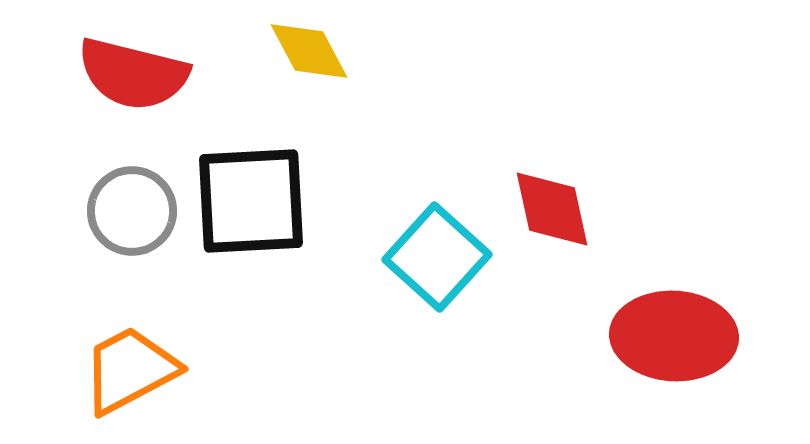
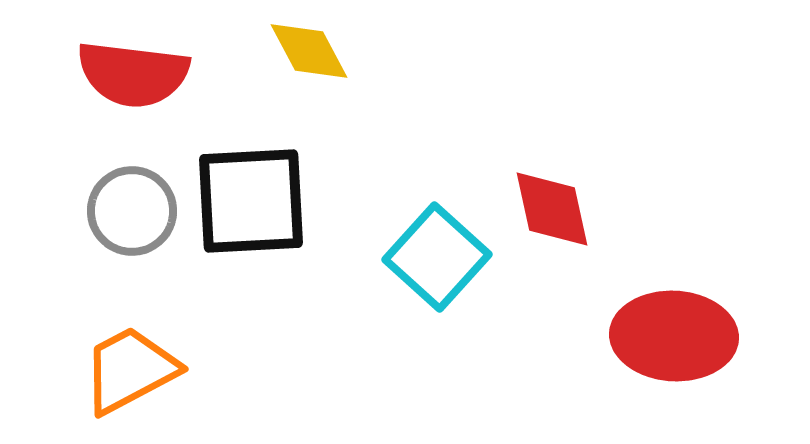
red semicircle: rotated 7 degrees counterclockwise
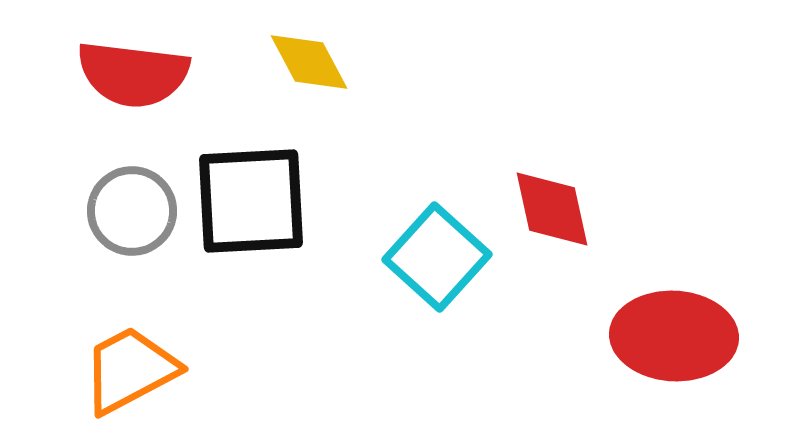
yellow diamond: moved 11 px down
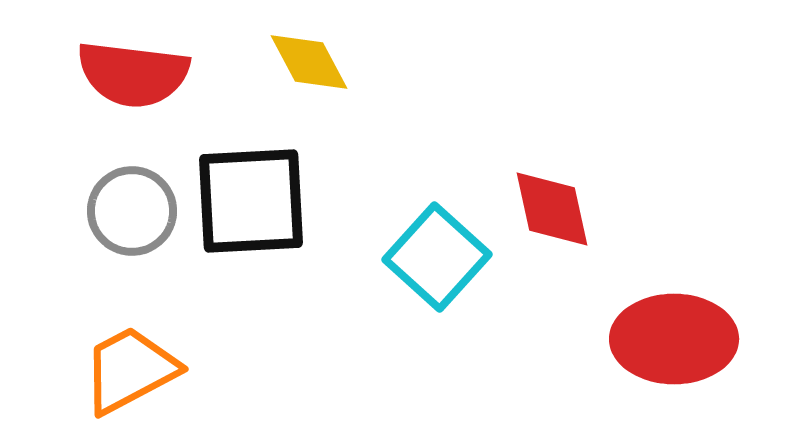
red ellipse: moved 3 px down; rotated 3 degrees counterclockwise
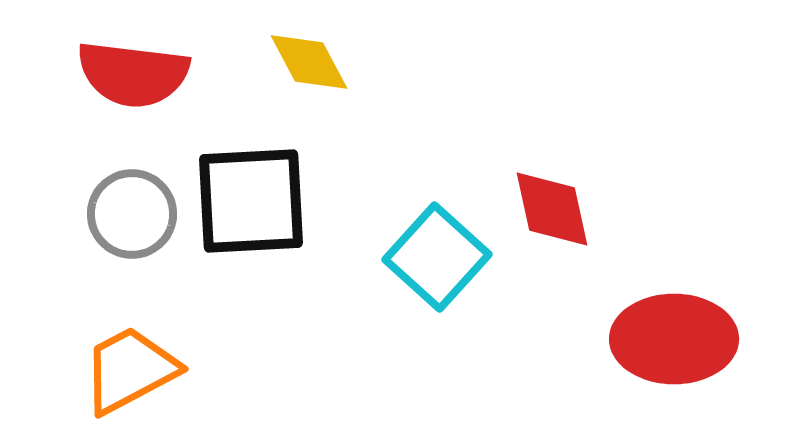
gray circle: moved 3 px down
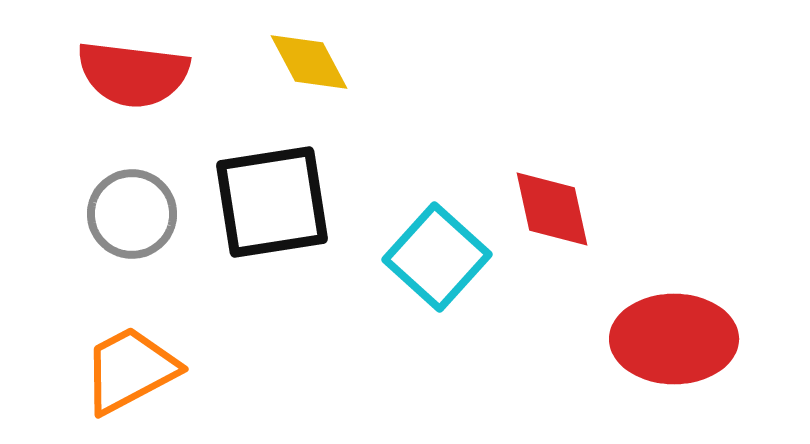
black square: moved 21 px right, 1 px down; rotated 6 degrees counterclockwise
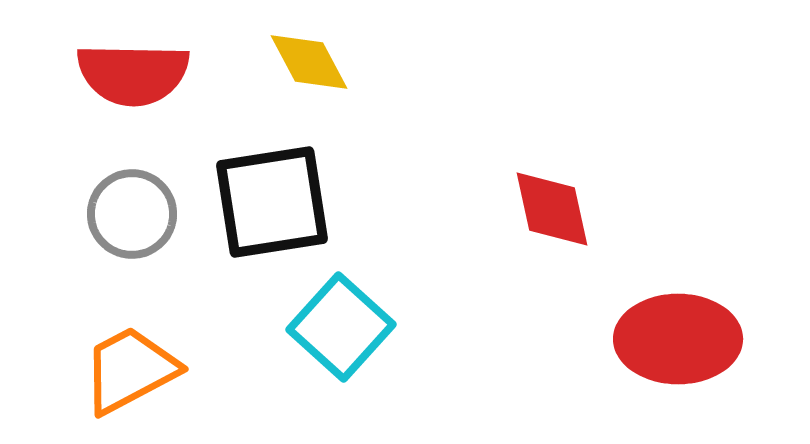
red semicircle: rotated 6 degrees counterclockwise
cyan square: moved 96 px left, 70 px down
red ellipse: moved 4 px right
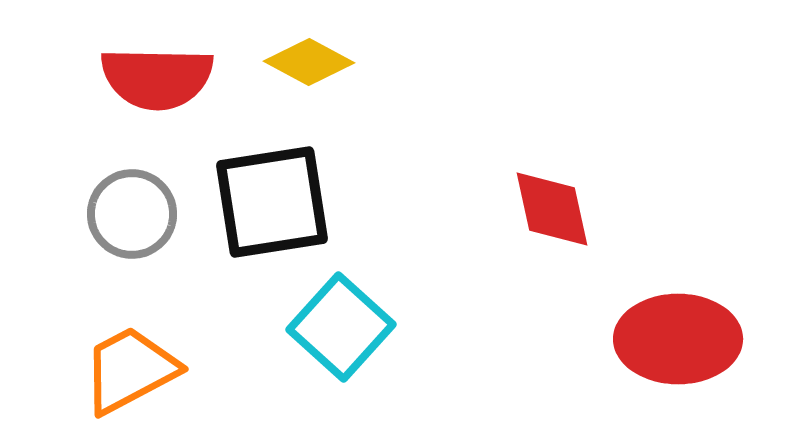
yellow diamond: rotated 34 degrees counterclockwise
red semicircle: moved 24 px right, 4 px down
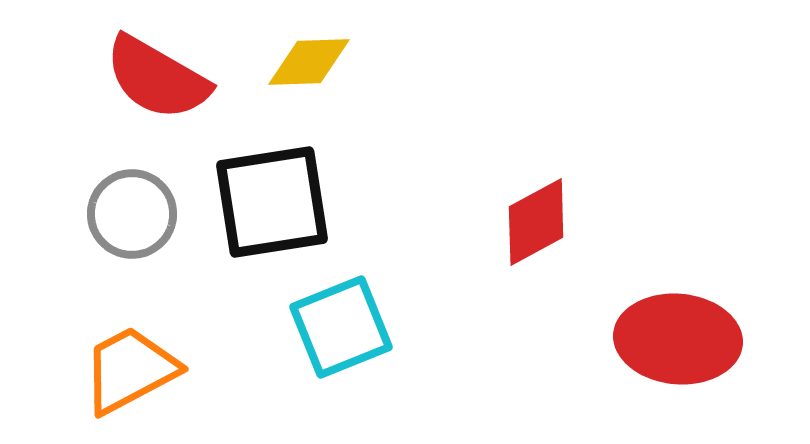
yellow diamond: rotated 30 degrees counterclockwise
red semicircle: rotated 29 degrees clockwise
red diamond: moved 16 px left, 13 px down; rotated 74 degrees clockwise
cyan square: rotated 26 degrees clockwise
red ellipse: rotated 5 degrees clockwise
